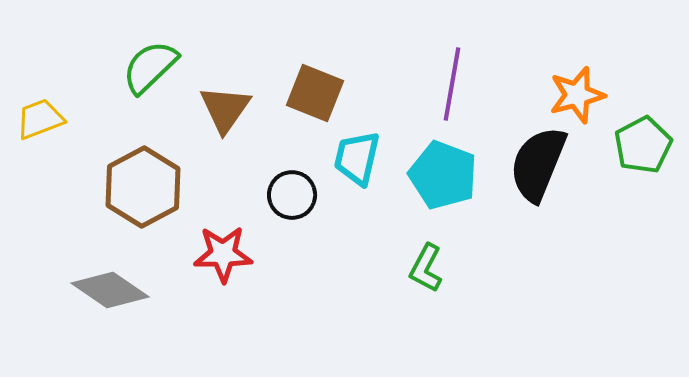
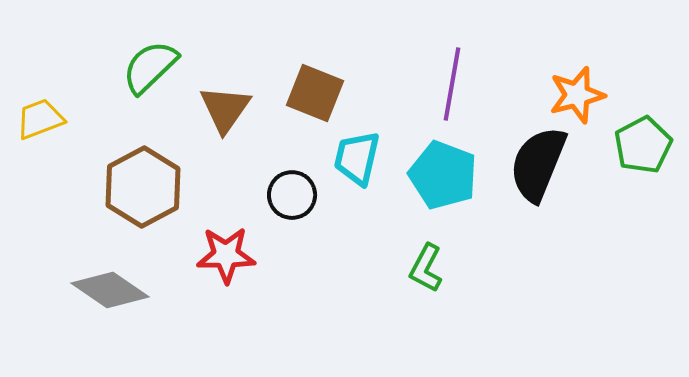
red star: moved 3 px right, 1 px down
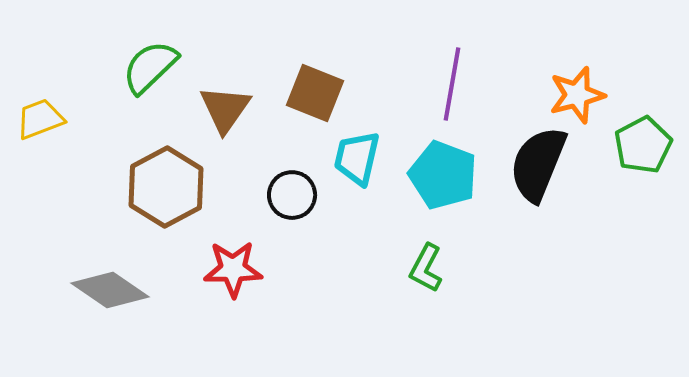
brown hexagon: moved 23 px right
red star: moved 7 px right, 14 px down
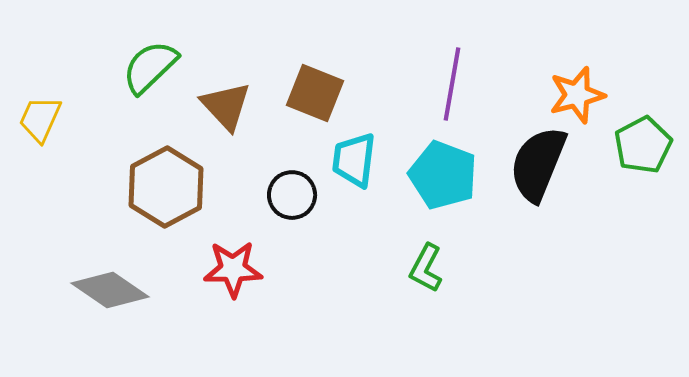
brown triangle: moved 1 px right, 3 px up; rotated 18 degrees counterclockwise
yellow trapezoid: rotated 45 degrees counterclockwise
cyan trapezoid: moved 3 px left, 2 px down; rotated 6 degrees counterclockwise
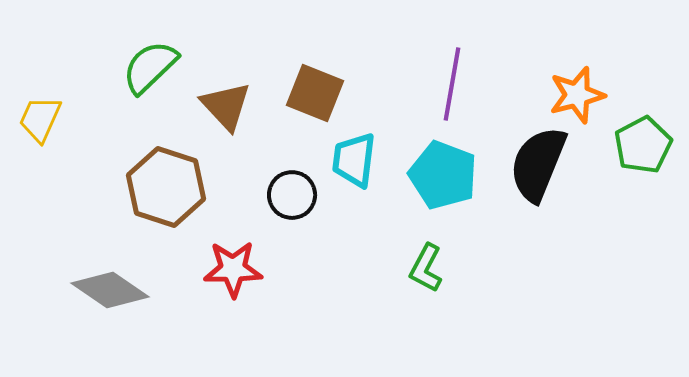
brown hexagon: rotated 14 degrees counterclockwise
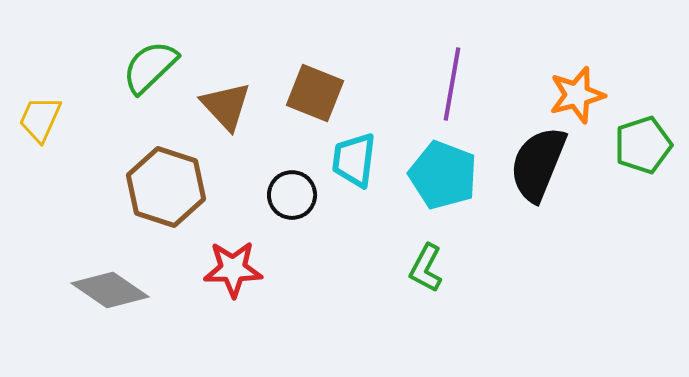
green pentagon: rotated 10 degrees clockwise
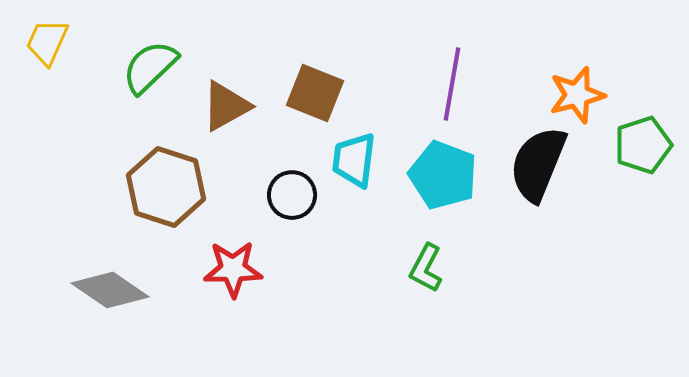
brown triangle: rotated 44 degrees clockwise
yellow trapezoid: moved 7 px right, 77 px up
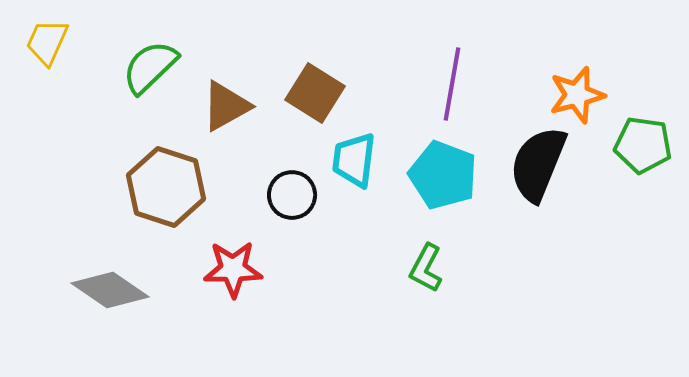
brown square: rotated 10 degrees clockwise
green pentagon: rotated 26 degrees clockwise
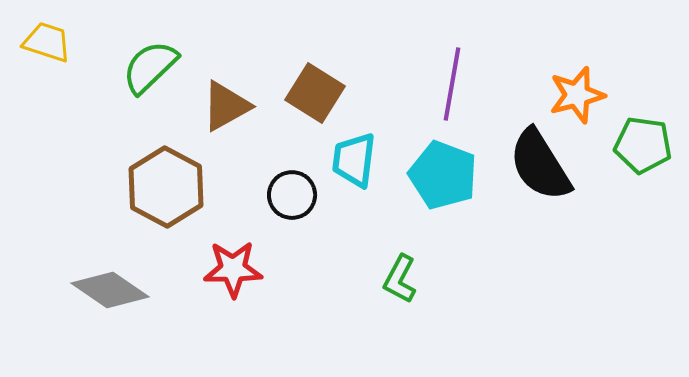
yellow trapezoid: rotated 84 degrees clockwise
black semicircle: moved 2 px right, 1 px down; rotated 54 degrees counterclockwise
brown hexagon: rotated 10 degrees clockwise
green L-shape: moved 26 px left, 11 px down
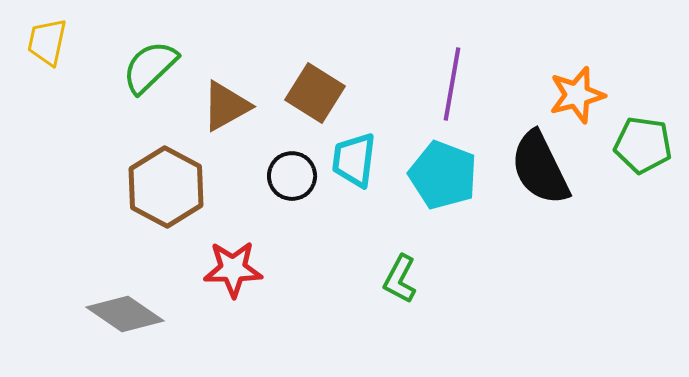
yellow trapezoid: rotated 96 degrees counterclockwise
black semicircle: moved 3 px down; rotated 6 degrees clockwise
black circle: moved 19 px up
gray diamond: moved 15 px right, 24 px down
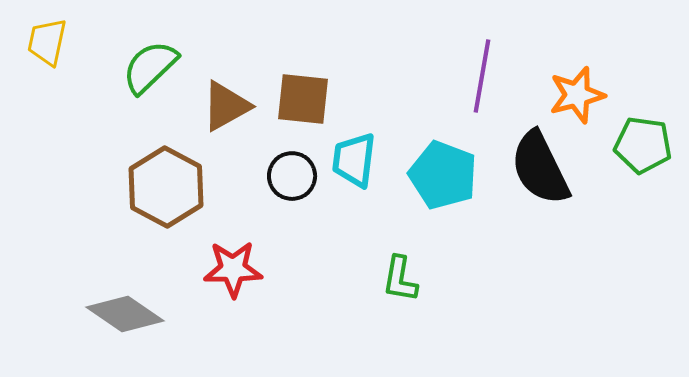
purple line: moved 30 px right, 8 px up
brown square: moved 12 px left, 6 px down; rotated 26 degrees counterclockwise
green L-shape: rotated 18 degrees counterclockwise
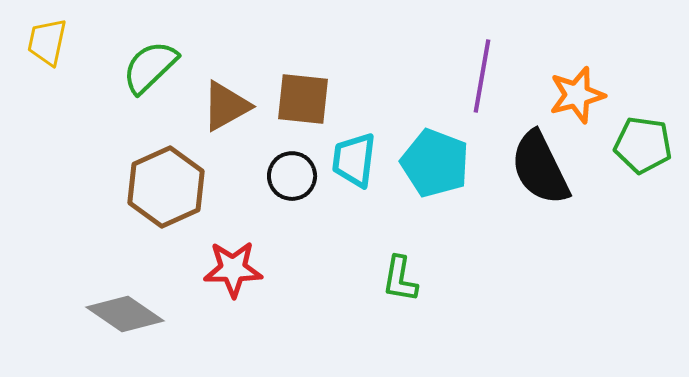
cyan pentagon: moved 8 px left, 12 px up
brown hexagon: rotated 8 degrees clockwise
